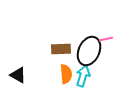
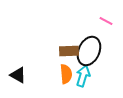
pink line: moved 18 px up; rotated 40 degrees clockwise
brown rectangle: moved 8 px right, 2 px down
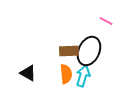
black triangle: moved 10 px right, 2 px up
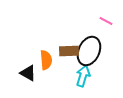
orange semicircle: moved 20 px left, 14 px up
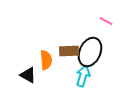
black ellipse: moved 1 px right, 1 px down
black triangle: moved 2 px down
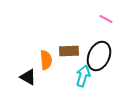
pink line: moved 2 px up
black ellipse: moved 9 px right, 4 px down
black triangle: moved 2 px down
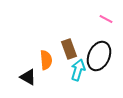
brown rectangle: moved 2 px up; rotated 72 degrees clockwise
cyan arrow: moved 5 px left, 6 px up
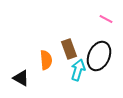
black triangle: moved 7 px left, 1 px down
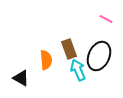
cyan arrow: rotated 40 degrees counterclockwise
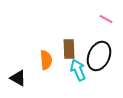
brown rectangle: rotated 18 degrees clockwise
black triangle: moved 3 px left
